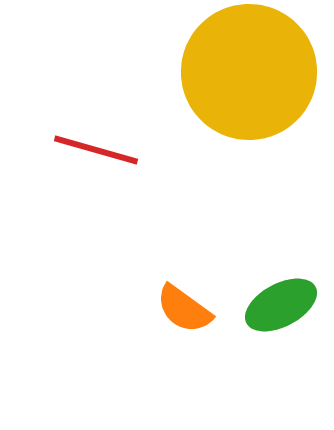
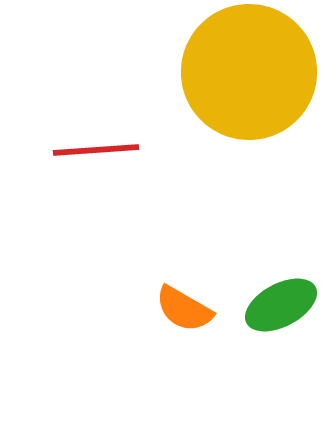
red line: rotated 20 degrees counterclockwise
orange semicircle: rotated 6 degrees counterclockwise
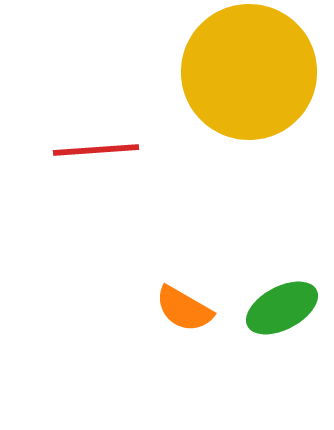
green ellipse: moved 1 px right, 3 px down
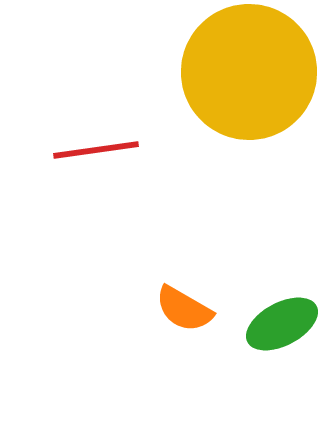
red line: rotated 4 degrees counterclockwise
green ellipse: moved 16 px down
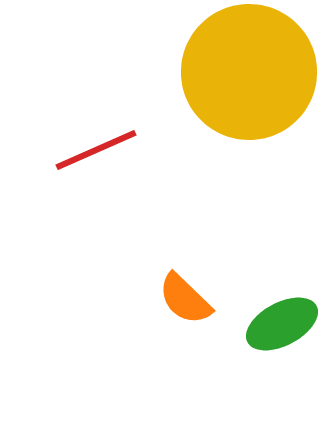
red line: rotated 16 degrees counterclockwise
orange semicircle: moved 1 px right, 10 px up; rotated 14 degrees clockwise
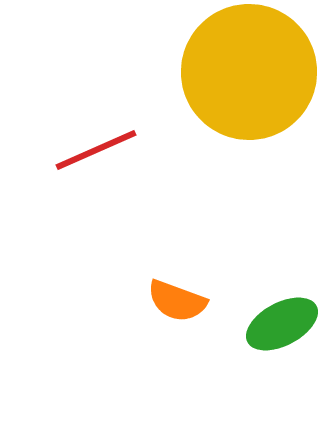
orange semicircle: moved 8 px left, 2 px down; rotated 24 degrees counterclockwise
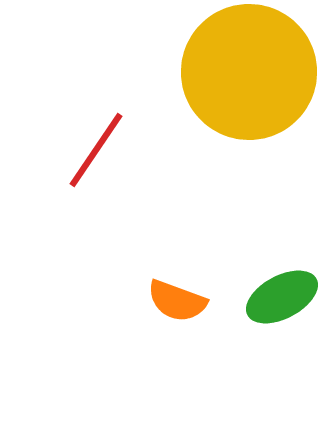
red line: rotated 32 degrees counterclockwise
green ellipse: moved 27 px up
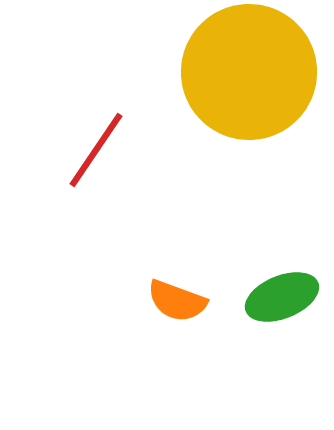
green ellipse: rotated 6 degrees clockwise
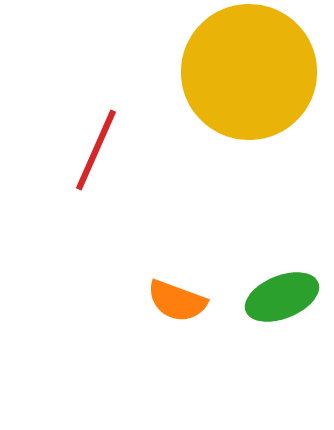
red line: rotated 10 degrees counterclockwise
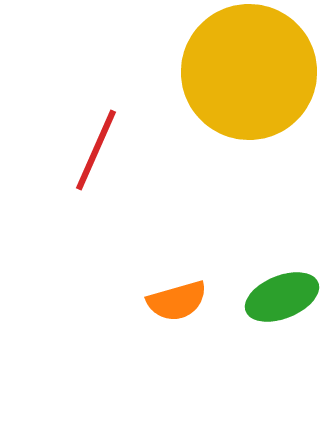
orange semicircle: rotated 36 degrees counterclockwise
